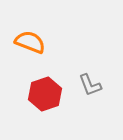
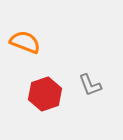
orange semicircle: moved 5 px left
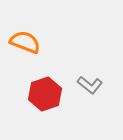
gray L-shape: rotated 30 degrees counterclockwise
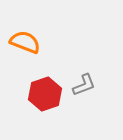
gray L-shape: moved 6 px left; rotated 60 degrees counterclockwise
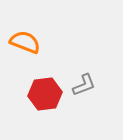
red hexagon: rotated 12 degrees clockwise
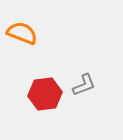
orange semicircle: moved 3 px left, 9 px up
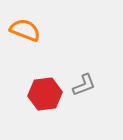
orange semicircle: moved 3 px right, 3 px up
